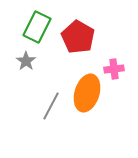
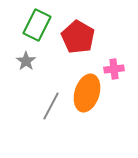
green rectangle: moved 2 px up
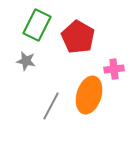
gray star: rotated 24 degrees counterclockwise
orange ellipse: moved 2 px right, 2 px down
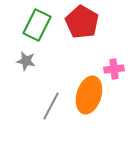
red pentagon: moved 4 px right, 15 px up
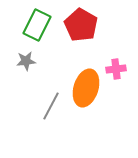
red pentagon: moved 1 px left, 3 px down
gray star: rotated 18 degrees counterclockwise
pink cross: moved 2 px right
orange ellipse: moved 3 px left, 7 px up
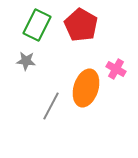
gray star: rotated 12 degrees clockwise
pink cross: rotated 36 degrees clockwise
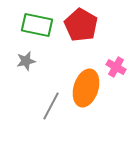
green rectangle: rotated 76 degrees clockwise
gray star: rotated 18 degrees counterclockwise
pink cross: moved 2 px up
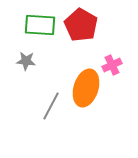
green rectangle: moved 3 px right; rotated 8 degrees counterclockwise
gray star: rotated 18 degrees clockwise
pink cross: moved 4 px left, 2 px up; rotated 36 degrees clockwise
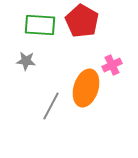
red pentagon: moved 1 px right, 4 px up
